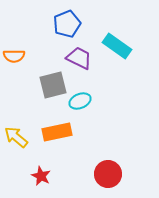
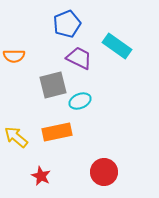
red circle: moved 4 px left, 2 px up
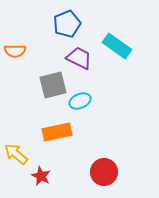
orange semicircle: moved 1 px right, 5 px up
yellow arrow: moved 17 px down
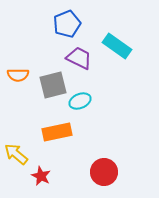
orange semicircle: moved 3 px right, 24 px down
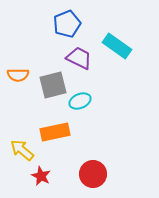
orange rectangle: moved 2 px left
yellow arrow: moved 6 px right, 4 px up
red circle: moved 11 px left, 2 px down
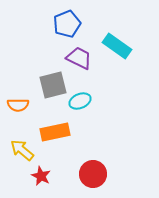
orange semicircle: moved 30 px down
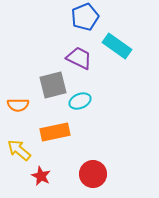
blue pentagon: moved 18 px right, 7 px up
yellow arrow: moved 3 px left
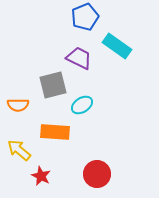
cyan ellipse: moved 2 px right, 4 px down; rotated 10 degrees counterclockwise
orange rectangle: rotated 16 degrees clockwise
red circle: moved 4 px right
